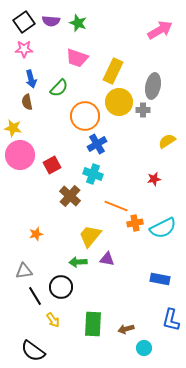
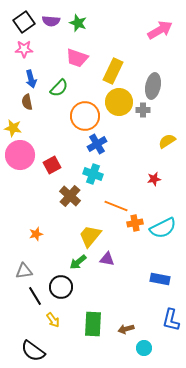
green arrow: rotated 36 degrees counterclockwise
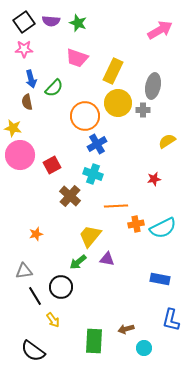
green semicircle: moved 5 px left
yellow circle: moved 1 px left, 1 px down
orange line: rotated 25 degrees counterclockwise
orange cross: moved 1 px right, 1 px down
green rectangle: moved 1 px right, 17 px down
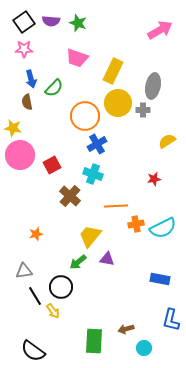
yellow arrow: moved 9 px up
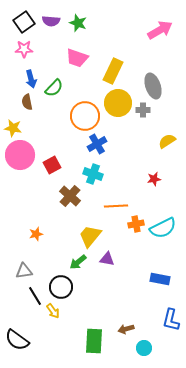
gray ellipse: rotated 30 degrees counterclockwise
black semicircle: moved 16 px left, 11 px up
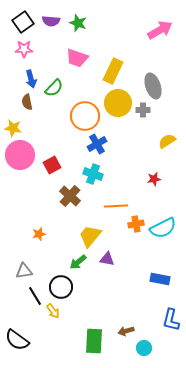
black square: moved 1 px left
orange star: moved 3 px right
brown arrow: moved 2 px down
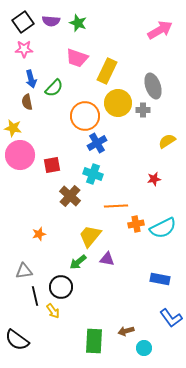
yellow rectangle: moved 6 px left
blue cross: moved 1 px up
red square: rotated 18 degrees clockwise
black line: rotated 18 degrees clockwise
blue L-shape: moved 2 px up; rotated 50 degrees counterclockwise
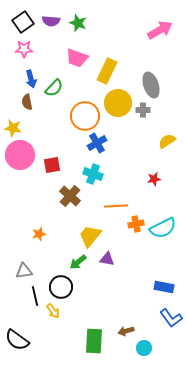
gray ellipse: moved 2 px left, 1 px up
blue rectangle: moved 4 px right, 8 px down
